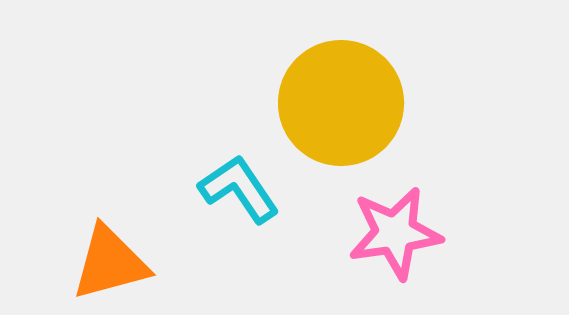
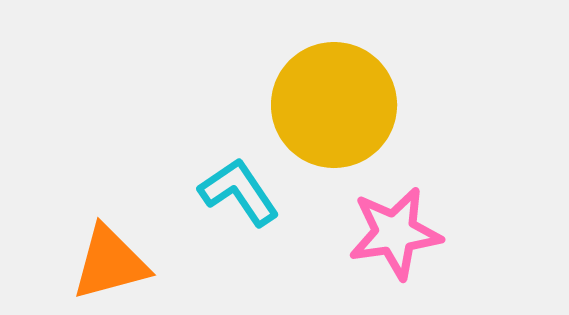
yellow circle: moved 7 px left, 2 px down
cyan L-shape: moved 3 px down
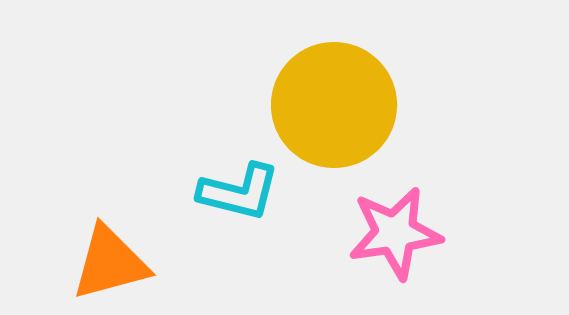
cyan L-shape: rotated 138 degrees clockwise
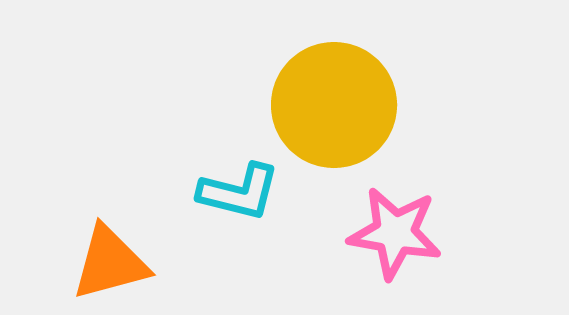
pink star: rotated 18 degrees clockwise
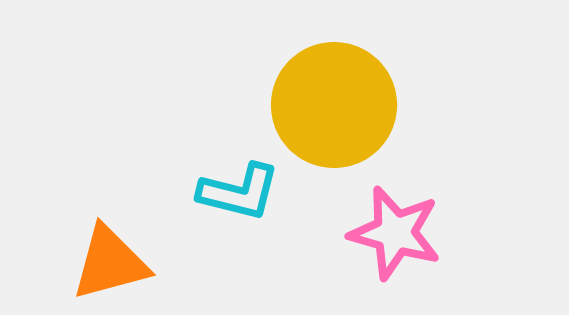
pink star: rotated 6 degrees clockwise
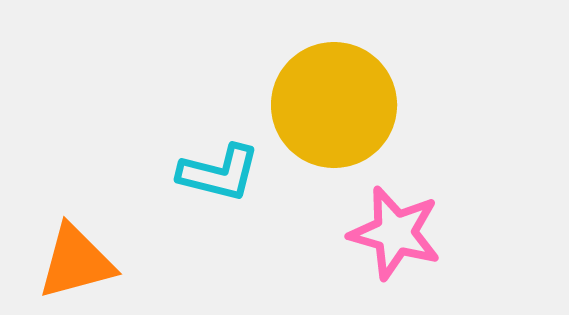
cyan L-shape: moved 20 px left, 19 px up
orange triangle: moved 34 px left, 1 px up
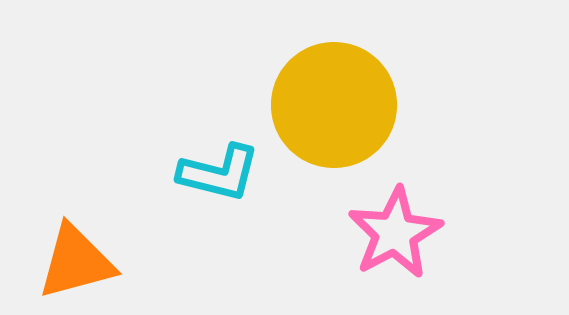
pink star: rotated 28 degrees clockwise
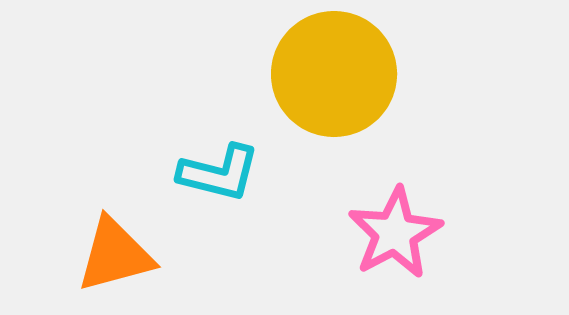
yellow circle: moved 31 px up
orange triangle: moved 39 px right, 7 px up
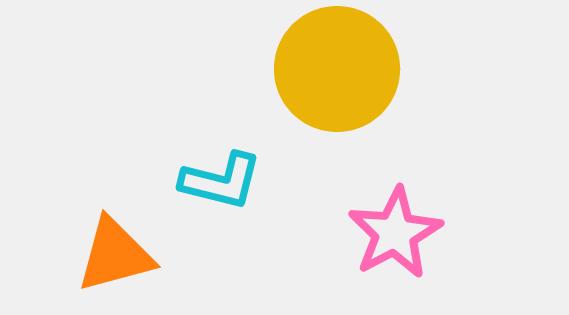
yellow circle: moved 3 px right, 5 px up
cyan L-shape: moved 2 px right, 8 px down
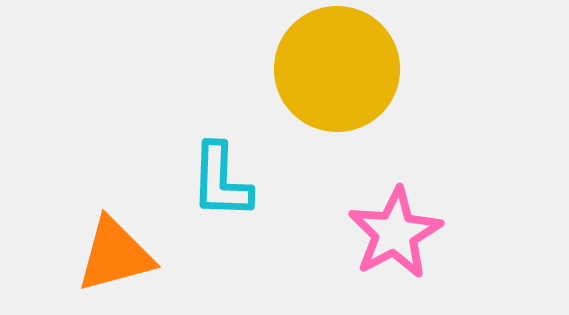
cyan L-shape: rotated 78 degrees clockwise
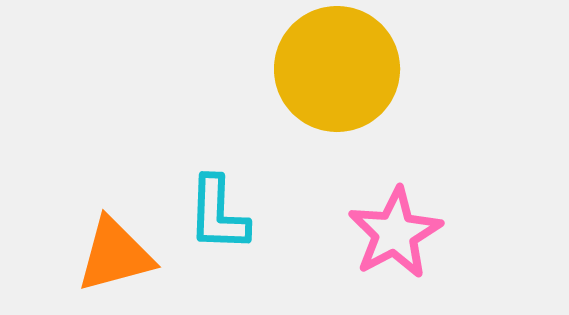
cyan L-shape: moved 3 px left, 33 px down
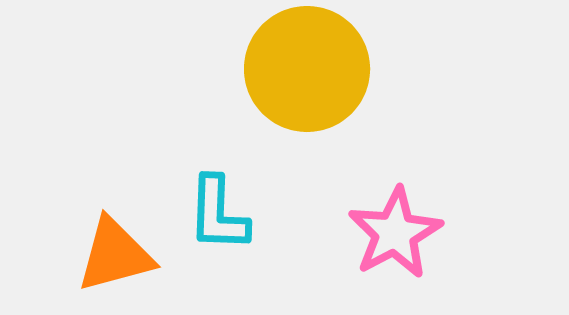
yellow circle: moved 30 px left
